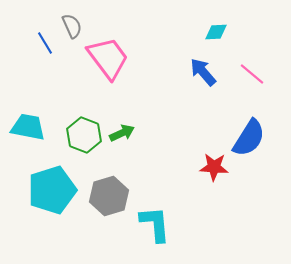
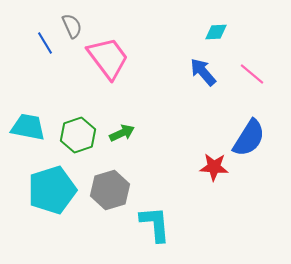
green hexagon: moved 6 px left; rotated 20 degrees clockwise
gray hexagon: moved 1 px right, 6 px up
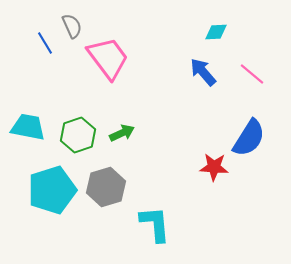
gray hexagon: moved 4 px left, 3 px up
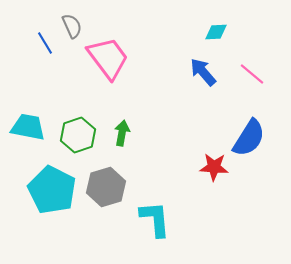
green arrow: rotated 55 degrees counterclockwise
cyan pentagon: rotated 27 degrees counterclockwise
cyan L-shape: moved 5 px up
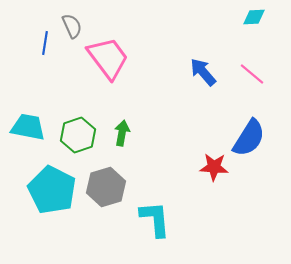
cyan diamond: moved 38 px right, 15 px up
blue line: rotated 40 degrees clockwise
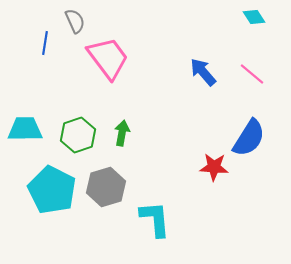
cyan diamond: rotated 60 degrees clockwise
gray semicircle: moved 3 px right, 5 px up
cyan trapezoid: moved 3 px left, 2 px down; rotated 12 degrees counterclockwise
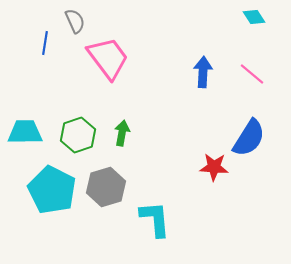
blue arrow: rotated 44 degrees clockwise
cyan trapezoid: moved 3 px down
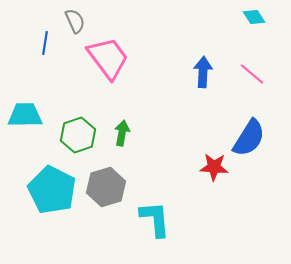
cyan trapezoid: moved 17 px up
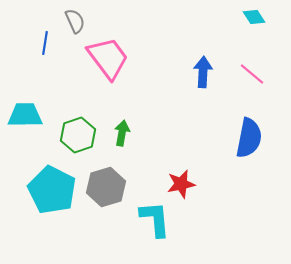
blue semicircle: rotated 21 degrees counterclockwise
red star: moved 33 px left, 17 px down; rotated 16 degrees counterclockwise
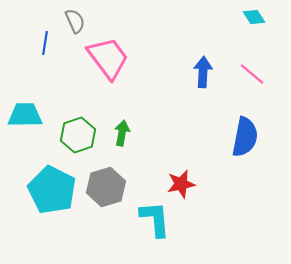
blue semicircle: moved 4 px left, 1 px up
